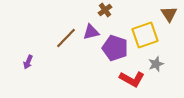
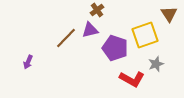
brown cross: moved 8 px left
purple triangle: moved 1 px left, 2 px up
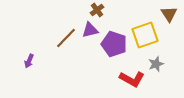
purple pentagon: moved 1 px left, 4 px up
purple arrow: moved 1 px right, 1 px up
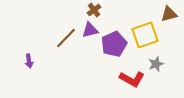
brown cross: moved 3 px left
brown triangle: rotated 48 degrees clockwise
purple pentagon: rotated 30 degrees clockwise
purple arrow: rotated 32 degrees counterclockwise
